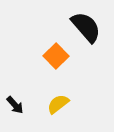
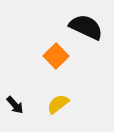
black semicircle: rotated 24 degrees counterclockwise
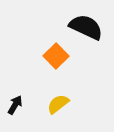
black arrow: rotated 108 degrees counterclockwise
